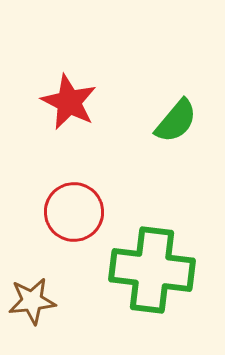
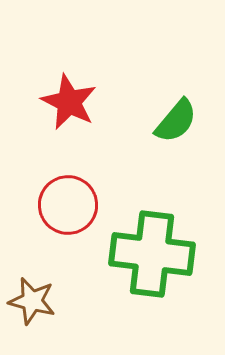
red circle: moved 6 px left, 7 px up
green cross: moved 16 px up
brown star: rotated 21 degrees clockwise
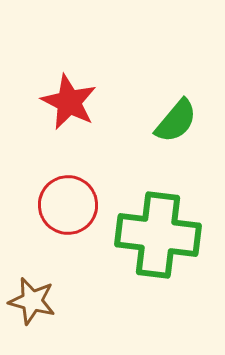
green cross: moved 6 px right, 19 px up
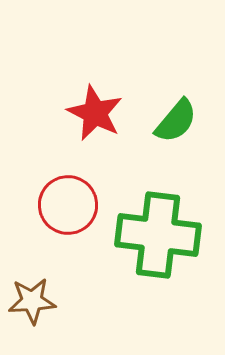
red star: moved 26 px right, 11 px down
brown star: rotated 18 degrees counterclockwise
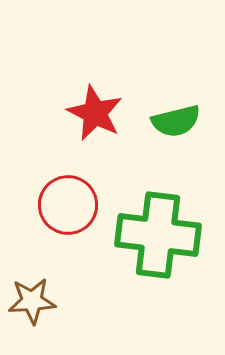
green semicircle: rotated 36 degrees clockwise
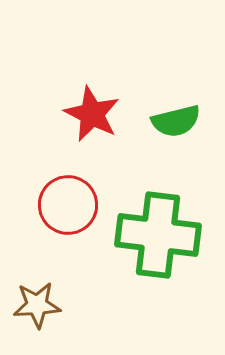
red star: moved 3 px left, 1 px down
brown star: moved 5 px right, 4 px down
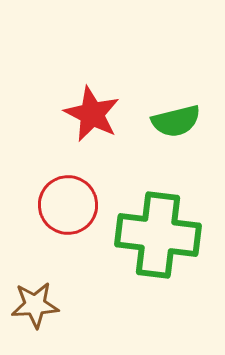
brown star: moved 2 px left
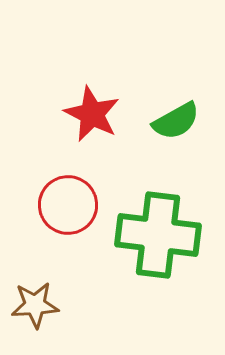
green semicircle: rotated 15 degrees counterclockwise
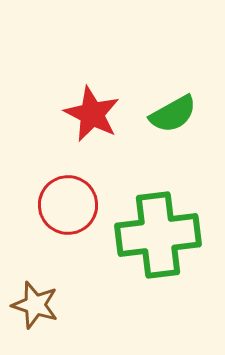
green semicircle: moved 3 px left, 7 px up
green cross: rotated 14 degrees counterclockwise
brown star: rotated 21 degrees clockwise
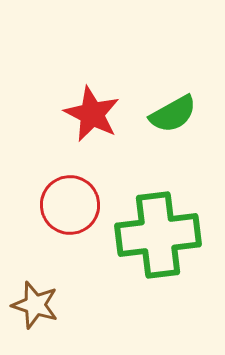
red circle: moved 2 px right
